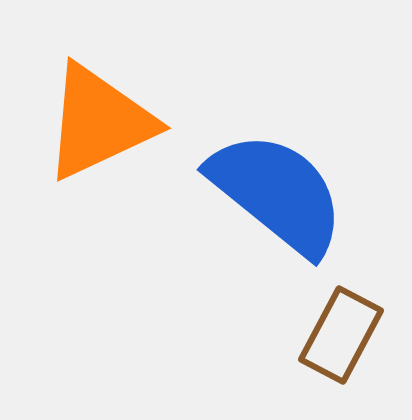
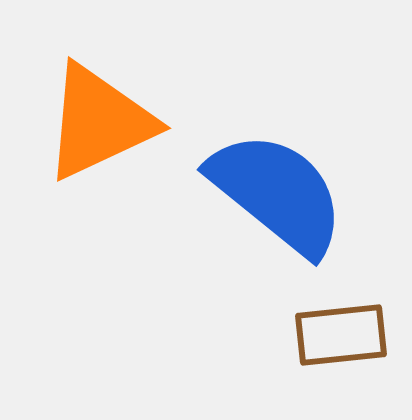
brown rectangle: rotated 56 degrees clockwise
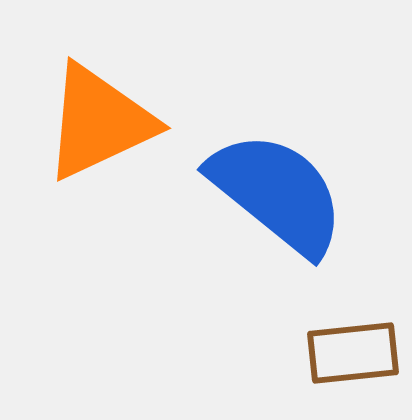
brown rectangle: moved 12 px right, 18 px down
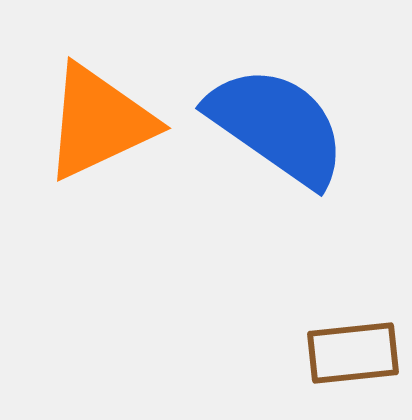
blue semicircle: moved 67 px up; rotated 4 degrees counterclockwise
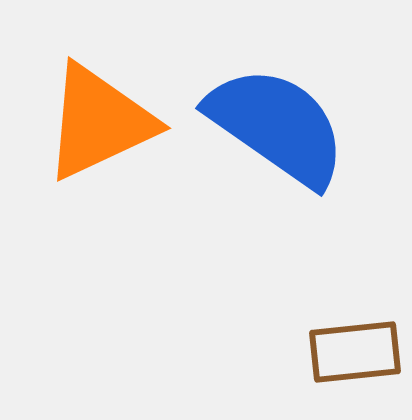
brown rectangle: moved 2 px right, 1 px up
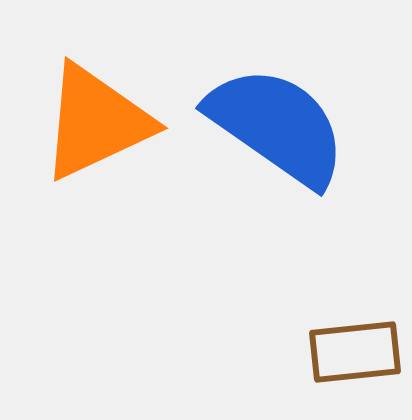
orange triangle: moved 3 px left
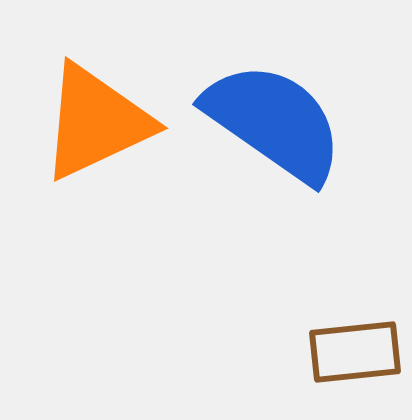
blue semicircle: moved 3 px left, 4 px up
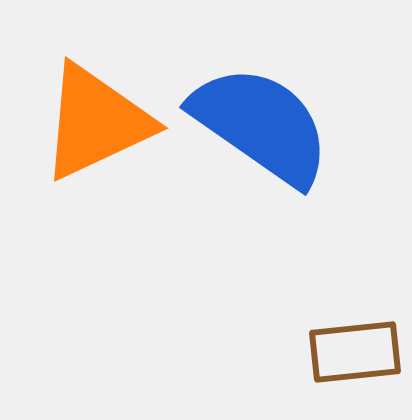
blue semicircle: moved 13 px left, 3 px down
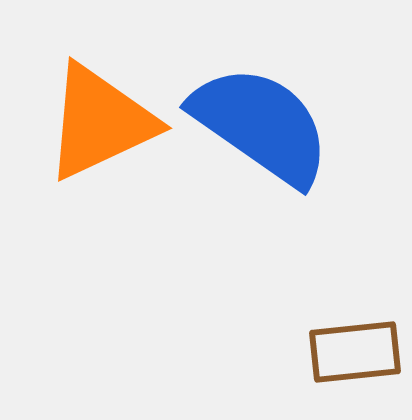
orange triangle: moved 4 px right
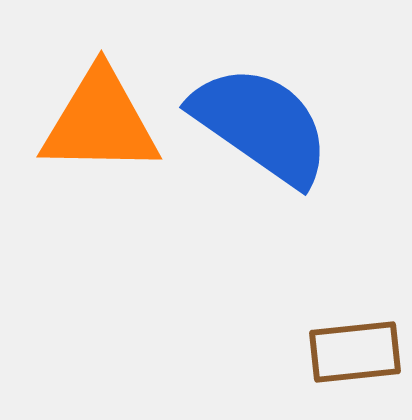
orange triangle: rotated 26 degrees clockwise
